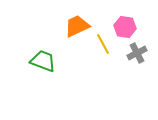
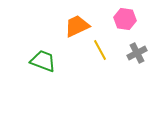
pink hexagon: moved 8 px up
yellow line: moved 3 px left, 6 px down
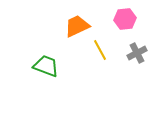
pink hexagon: rotated 15 degrees counterclockwise
green trapezoid: moved 3 px right, 5 px down
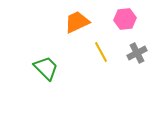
orange trapezoid: moved 4 px up
yellow line: moved 1 px right, 2 px down
green trapezoid: moved 2 px down; rotated 24 degrees clockwise
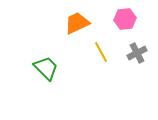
orange trapezoid: moved 1 px down
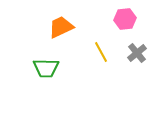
orange trapezoid: moved 16 px left, 4 px down
gray cross: rotated 12 degrees counterclockwise
green trapezoid: rotated 136 degrees clockwise
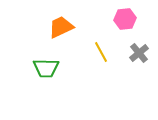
gray cross: moved 2 px right
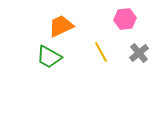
orange trapezoid: moved 1 px up
green trapezoid: moved 3 px right, 11 px up; rotated 28 degrees clockwise
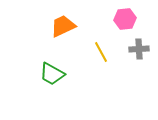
orange trapezoid: moved 2 px right
gray cross: moved 4 px up; rotated 36 degrees clockwise
green trapezoid: moved 3 px right, 17 px down
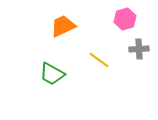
pink hexagon: rotated 10 degrees counterclockwise
yellow line: moved 2 px left, 8 px down; rotated 25 degrees counterclockwise
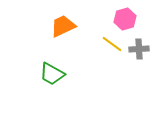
yellow line: moved 13 px right, 16 px up
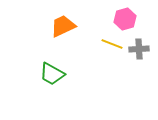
yellow line: rotated 15 degrees counterclockwise
